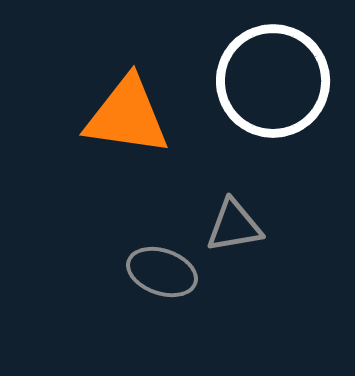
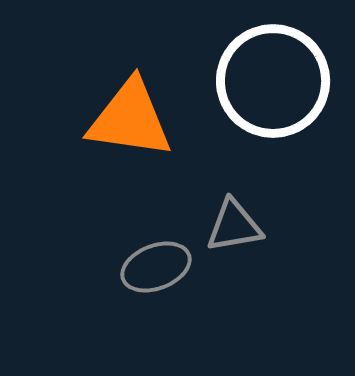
orange triangle: moved 3 px right, 3 px down
gray ellipse: moved 6 px left, 5 px up; rotated 40 degrees counterclockwise
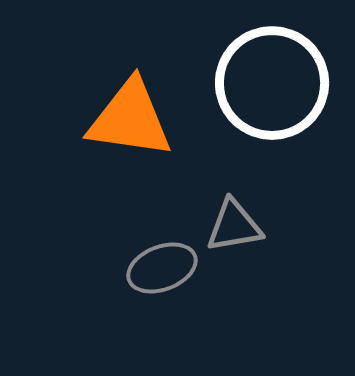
white circle: moved 1 px left, 2 px down
gray ellipse: moved 6 px right, 1 px down
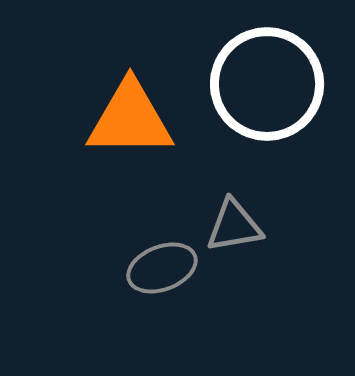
white circle: moved 5 px left, 1 px down
orange triangle: rotated 8 degrees counterclockwise
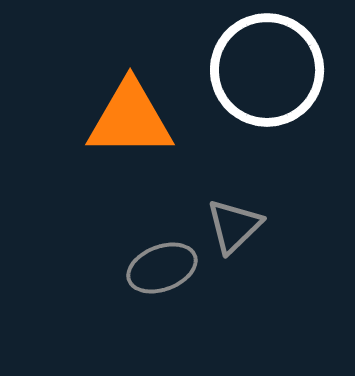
white circle: moved 14 px up
gray triangle: rotated 34 degrees counterclockwise
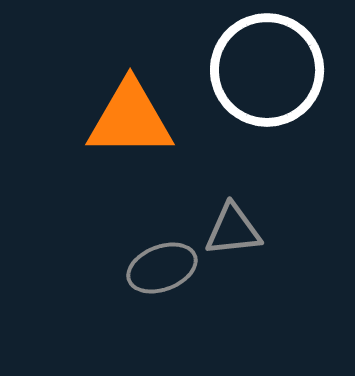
gray triangle: moved 1 px left, 4 px down; rotated 38 degrees clockwise
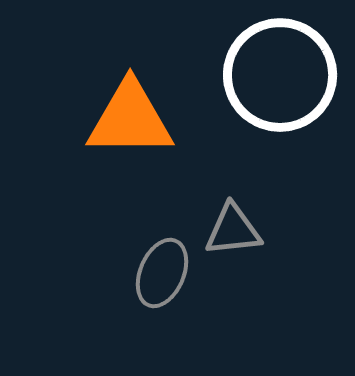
white circle: moved 13 px right, 5 px down
gray ellipse: moved 5 px down; rotated 46 degrees counterclockwise
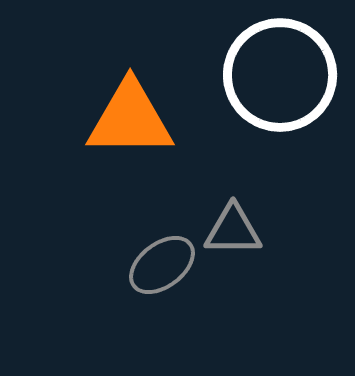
gray triangle: rotated 6 degrees clockwise
gray ellipse: moved 8 px up; rotated 30 degrees clockwise
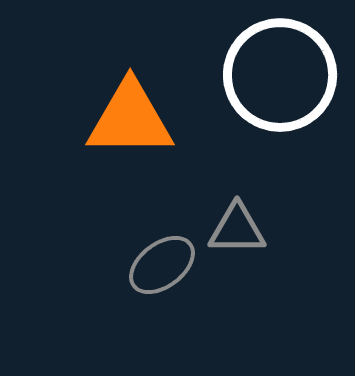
gray triangle: moved 4 px right, 1 px up
